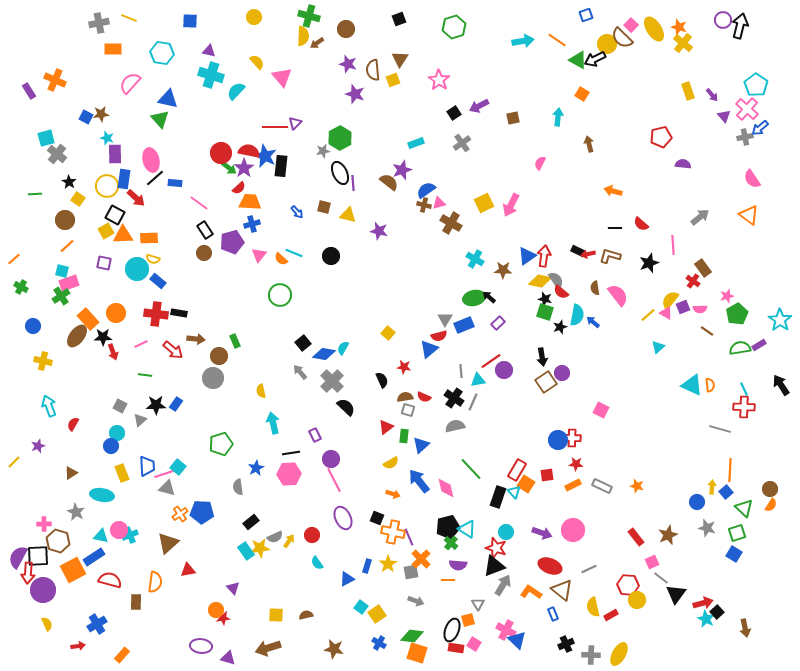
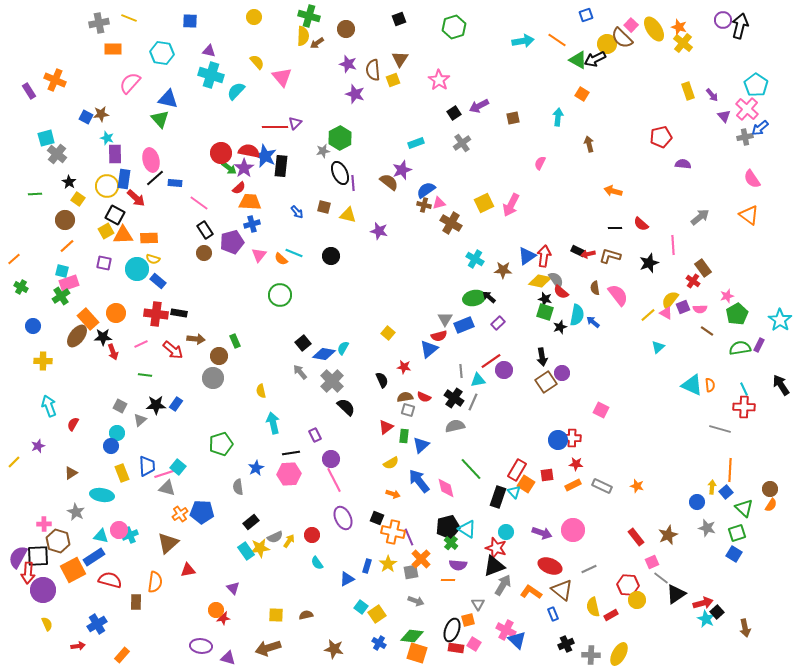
purple rectangle at (759, 345): rotated 32 degrees counterclockwise
yellow cross at (43, 361): rotated 12 degrees counterclockwise
black triangle at (676, 594): rotated 20 degrees clockwise
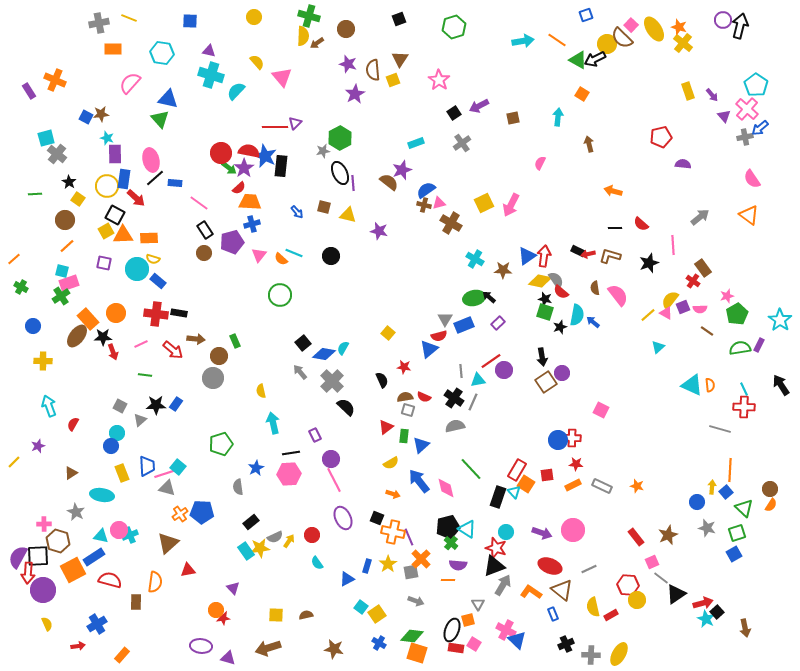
purple star at (355, 94): rotated 24 degrees clockwise
blue square at (734, 554): rotated 28 degrees clockwise
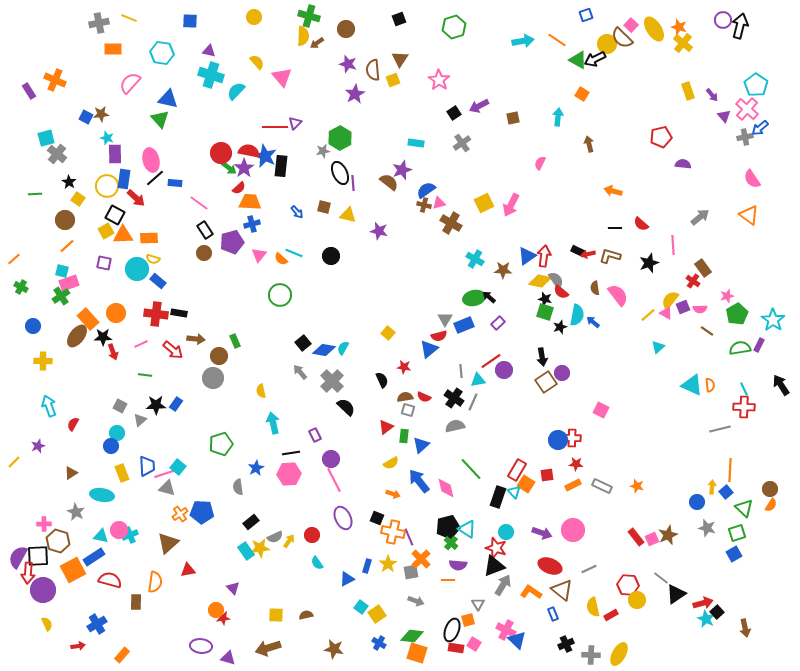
cyan rectangle at (416, 143): rotated 28 degrees clockwise
cyan star at (780, 320): moved 7 px left
blue diamond at (324, 354): moved 4 px up
gray line at (720, 429): rotated 30 degrees counterclockwise
pink square at (652, 562): moved 23 px up
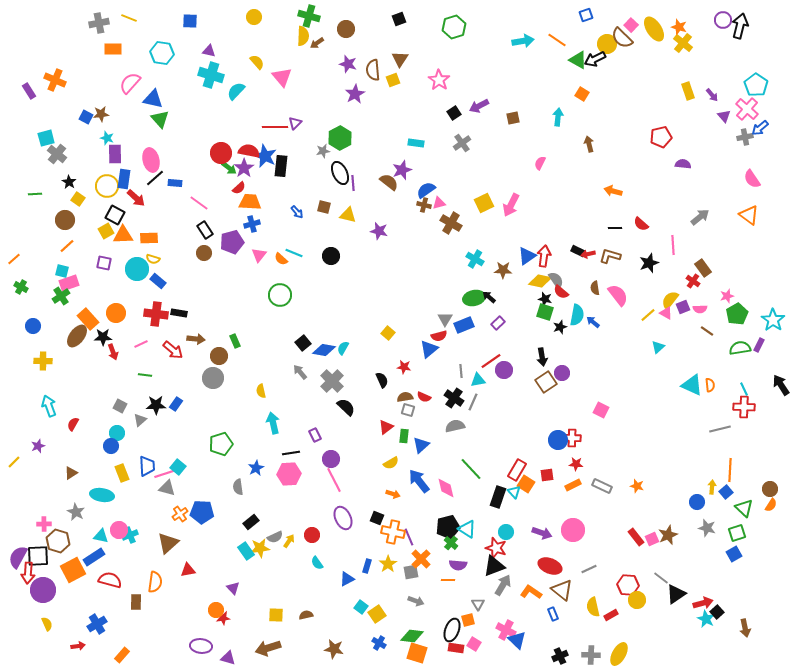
blue triangle at (168, 99): moved 15 px left
black cross at (566, 644): moved 6 px left, 12 px down
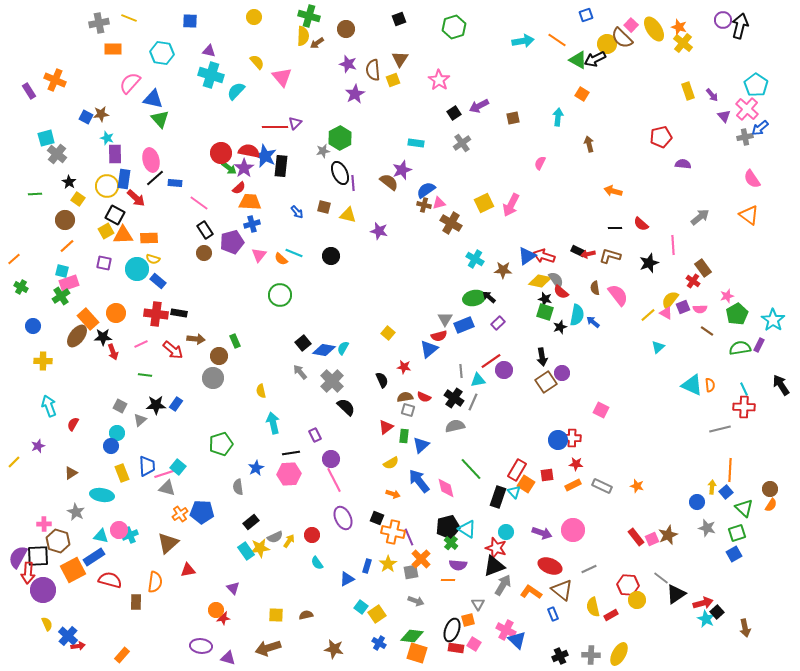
red arrow at (544, 256): rotated 80 degrees counterclockwise
blue cross at (97, 624): moved 29 px left, 12 px down; rotated 18 degrees counterclockwise
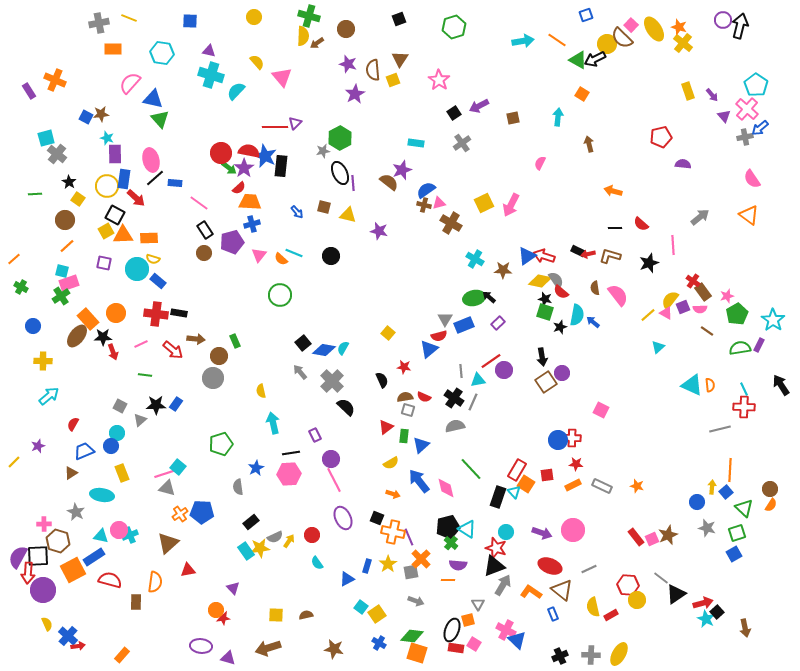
brown rectangle at (703, 268): moved 24 px down
cyan arrow at (49, 406): moved 10 px up; rotated 70 degrees clockwise
blue trapezoid at (147, 466): moved 63 px left, 15 px up; rotated 110 degrees counterclockwise
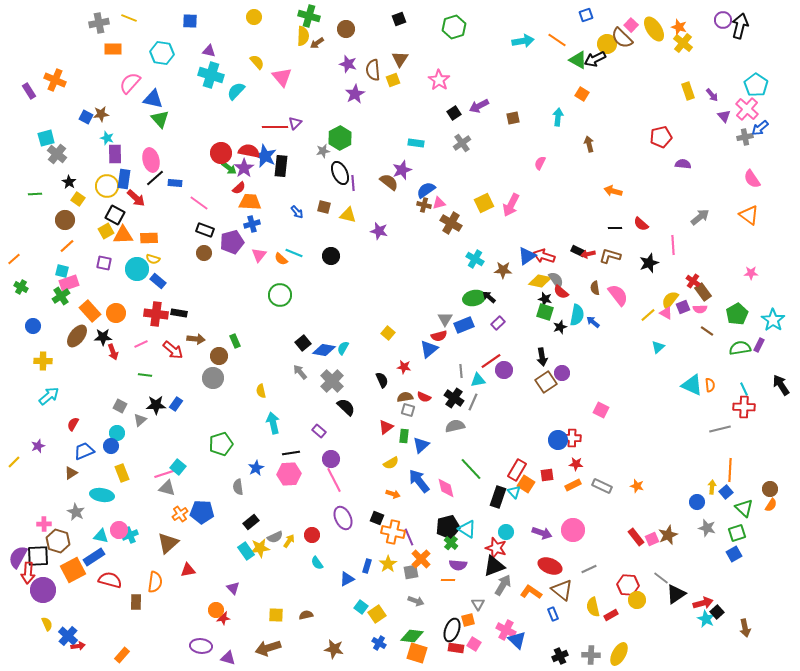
black rectangle at (205, 230): rotated 36 degrees counterclockwise
pink star at (727, 296): moved 24 px right, 23 px up; rotated 16 degrees clockwise
orange rectangle at (88, 319): moved 2 px right, 8 px up
purple rectangle at (315, 435): moved 4 px right, 4 px up; rotated 24 degrees counterclockwise
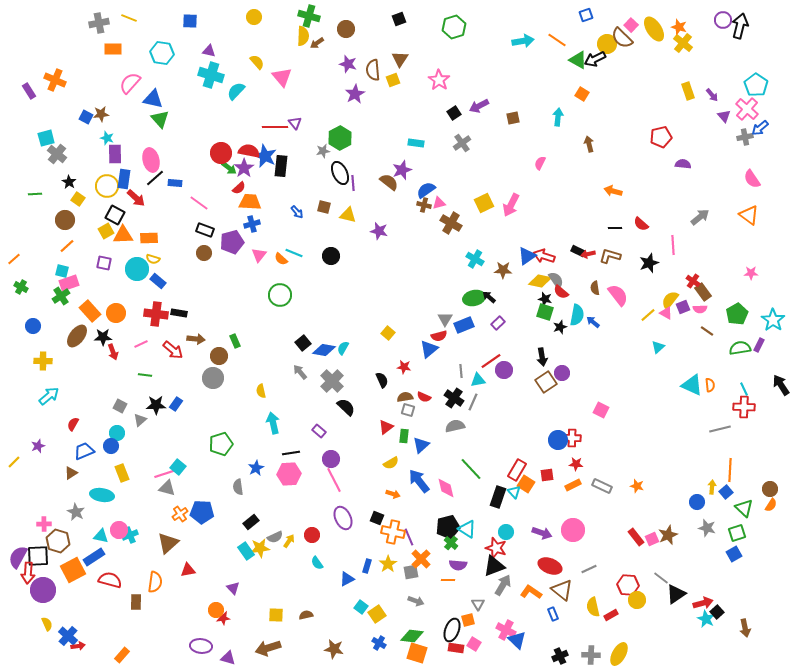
purple triangle at (295, 123): rotated 24 degrees counterclockwise
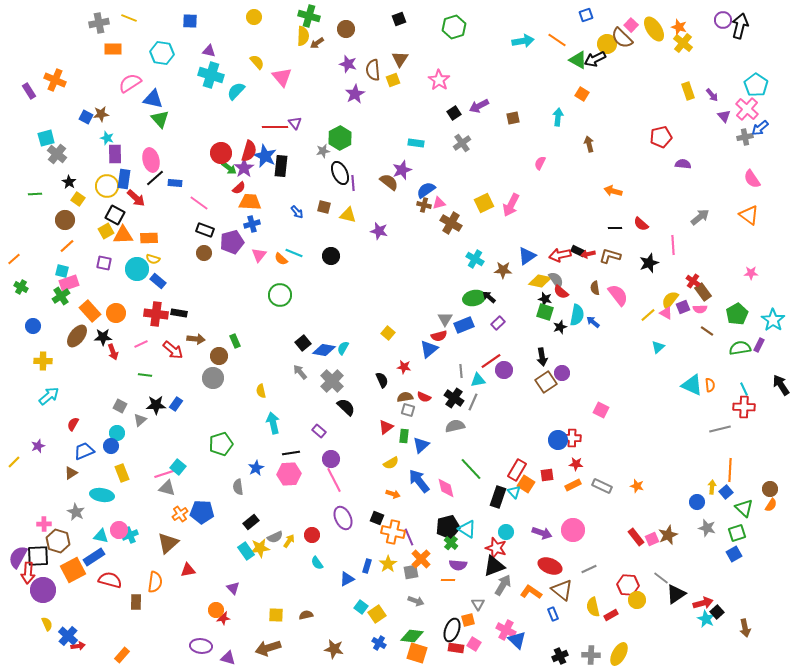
pink semicircle at (130, 83): rotated 15 degrees clockwise
red semicircle at (249, 151): rotated 95 degrees clockwise
red arrow at (544, 256): moved 16 px right, 1 px up; rotated 30 degrees counterclockwise
